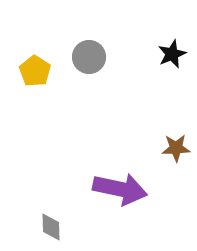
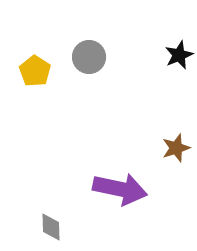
black star: moved 7 px right, 1 px down
brown star: rotated 16 degrees counterclockwise
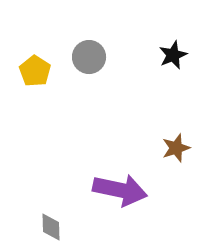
black star: moved 6 px left
purple arrow: moved 1 px down
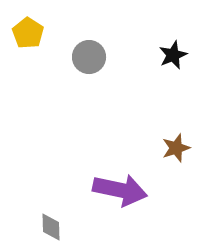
yellow pentagon: moved 7 px left, 38 px up
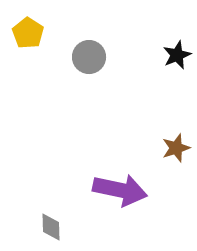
black star: moved 4 px right
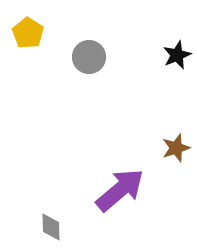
purple arrow: rotated 52 degrees counterclockwise
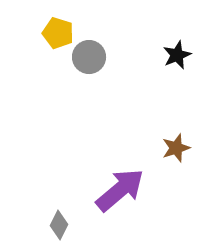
yellow pentagon: moved 30 px right; rotated 16 degrees counterclockwise
gray diamond: moved 8 px right, 2 px up; rotated 28 degrees clockwise
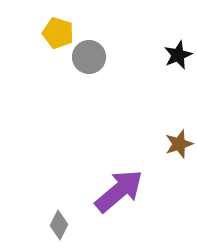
black star: moved 1 px right
brown star: moved 3 px right, 4 px up
purple arrow: moved 1 px left, 1 px down
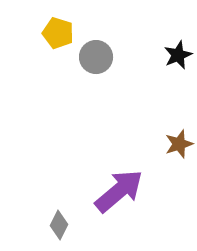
gray circle: moved 7 px right
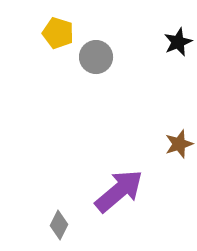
black star: moved 13 px up
